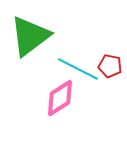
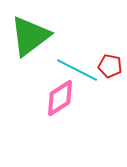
cyan line: moved 1 px left, 1 px down
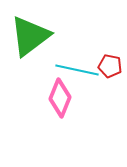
cyan line: rotated 15 degrees counterclockwise
pink diamond: rotated 36 degrees counterclockwise
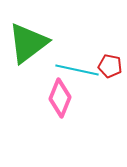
green triangle: moved 2 px left, 7 px down
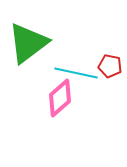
cyan line: moved 1 px left, 3 px down
pink diamond: rotated 27 degrees clockwise
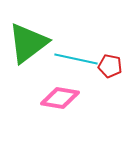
cyan line: moved 14 px up
pink diamond: rotated 51 degrees clockwise
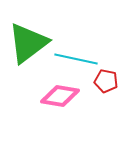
red pentagon: moved 4 px left, 15 px down
pink diamond: moved 2 px up
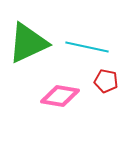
green triangle: rotated 12 degrees clockwise
cyan line: moved 11 px right, 12 px up
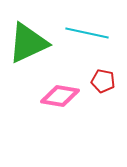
cyan line: moved 14 px up
red pentagon: moved 3 px left
